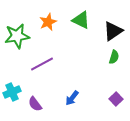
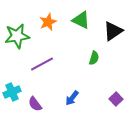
green semicircle: moved 20 px left, 1 px down
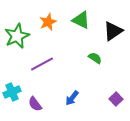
green star: rotated 15 degrees counterclockwise
green semicircle: moved 1 px right; rotated 72 degrees counterclockwise
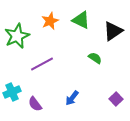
orange star: moved 2 px right, 1 px up
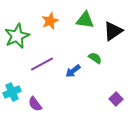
green triangle: moved 4 px right; rotated 18 degrees counterclockwise
blue arrow: moved 1 px right, 27 px up; rotated 14 degrees clockwise
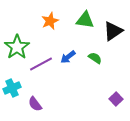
green star: moved 11 px down; rotated 10 degrees counterclockwise
purple line: moved 1 px left
blue arrow: moved 5 px left, 14 px up
cyan cross: moved 4 px up
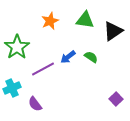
green semicircle: moved 4 px left, 1 px up
purple line: moved 2 px right, 5 px down
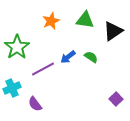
orange star: moved 1 px right
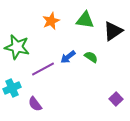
green star: rotated 25 degrees counterclockwise
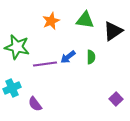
green semicircle: rotated 56 degrees clockwise
purple line: moved 2 px right, 5 px up; rotated 20 degrees clockwise
